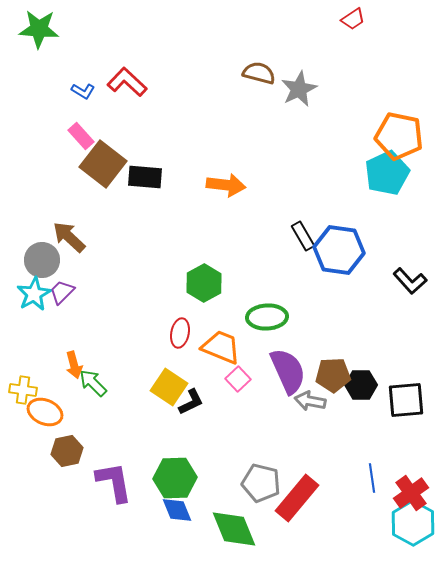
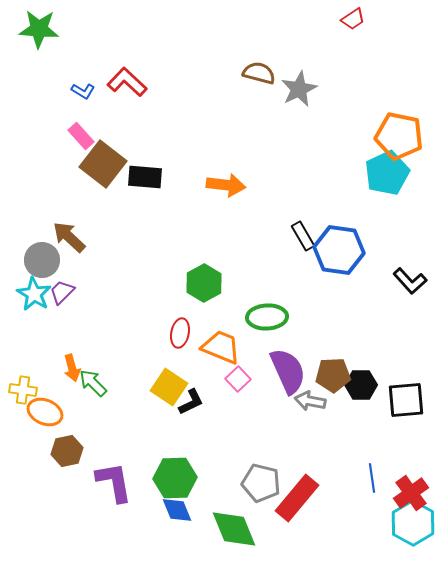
cyan star at (34, 294): rotated 12 degrees counterclockwise
orange arrow at (74, 365): moved 2 px left, 3 px down
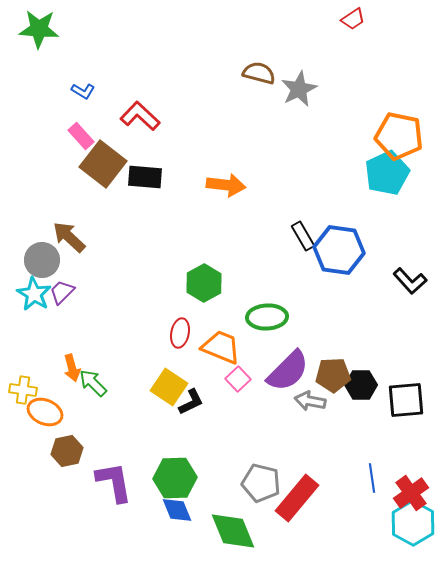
red L-shape at (127, 82): moved 13 px right, 34 px down
purple semicircle at (288, 371): rotated 69 degrees clockwise
green diamond at (234, 529): moved 1 px left, 2 px down
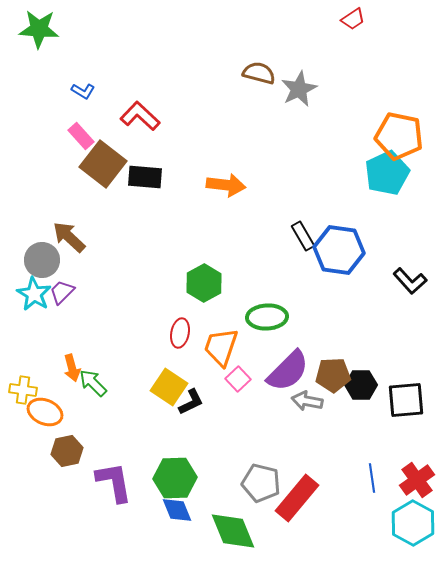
orange trapezoid at (221, 347): rotated 93 degrees counterclockwise
gray arrow at (310, 401): moved 3 px left
red cross at (411, 493): moved 6 px right, 13 px up
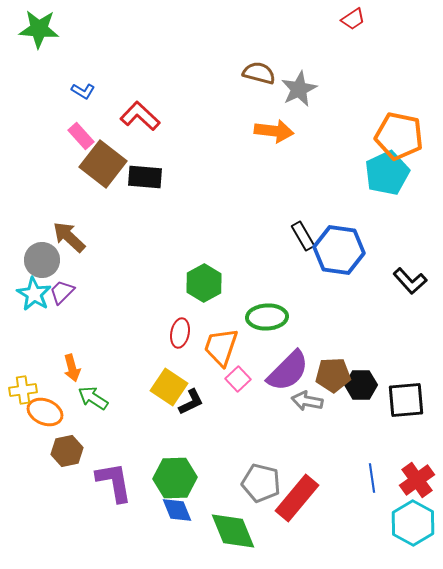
orange arrow at (226, 185): moved 48 px right, 54 px up
green arrow at (93, 383): moved 15 px down; rotated 12 degrees counterclockwise
yellow cross at (23, 390): rotated 16 degrees counterclockwise
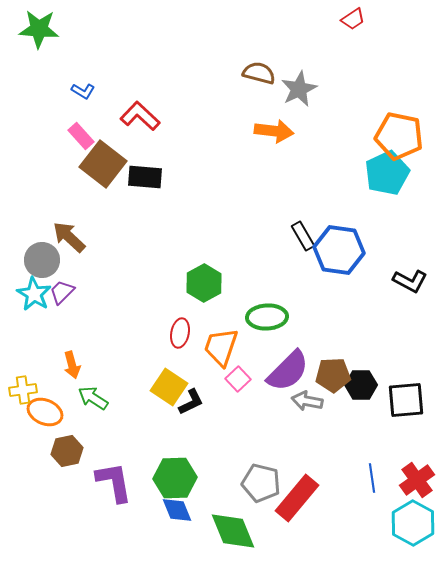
black L-shape at (410, 281): rotated 20 degrees counterclockwise
orange arrow at (72, 368): moved 3 px up
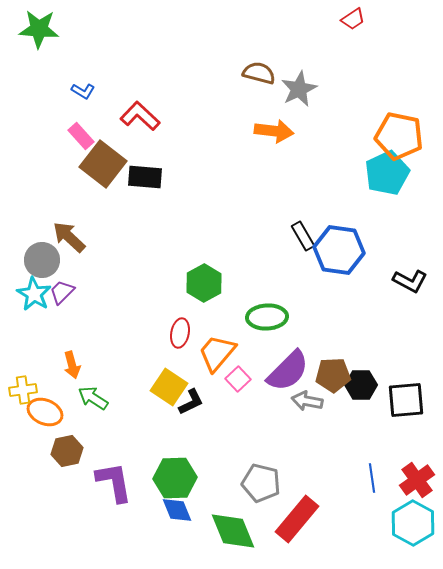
orange trapezoid at (221, 347): moved 4 px left, 6 px down; rotated 21 degrees clockwise
red rectangle at (297, 498): moved 21 px down
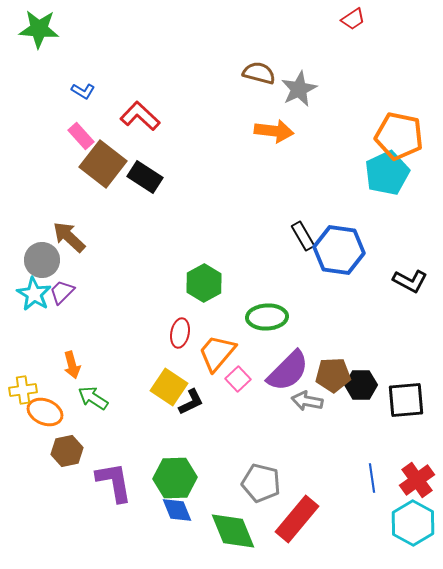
black rectangle at (145, 177): rotated 28 degrees clockwise
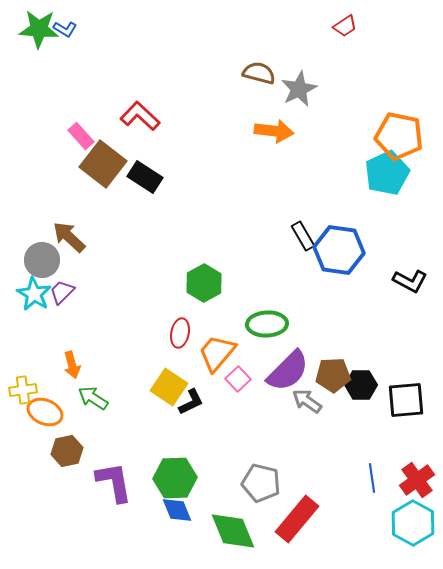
red trapezoid at (353, 19): moved 8 px left, 7 px down
blue L-shape at (83, 91): moved 18 px left, 62 px up
green ellipse at (267, 317): moved 7 px down
gray arrow at (307, 401): rotated 24 degrees clockwise
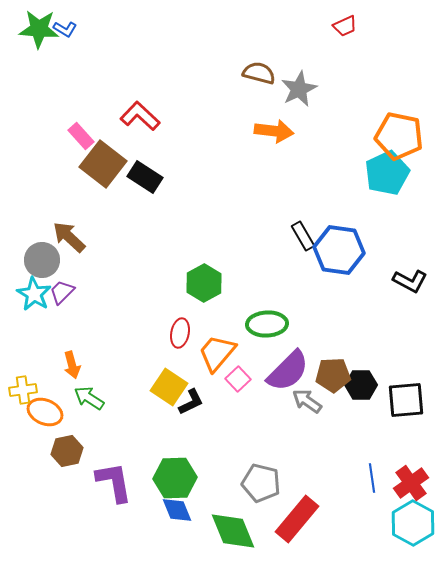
red trapezoid at (345, 26): rotated 10 degrees clockwise
green arrow at (93, 398): moved 4 px left
red cross at (417, 480): moved 6 px left, 3 px down
